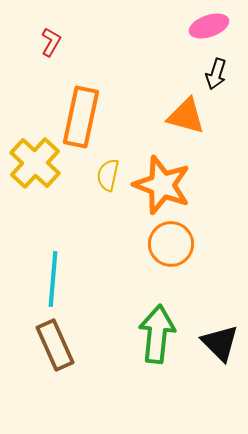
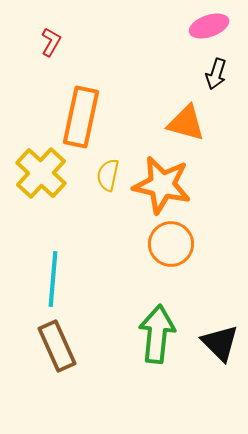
orange triangle: moved 7 px down
yellow cross: moved 6 px right, 10 px down
orange star: rotated 8 degrees counterclockwise
brown rectangle: moved 2 px right, 1 px down
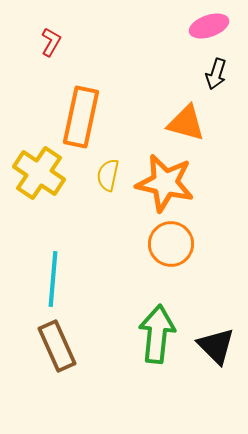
yellow cross: moved 2 px left; rotated 9 degrees counterclockwise
orange star: moved 3 px right, 2 px up
black triangle: moved 4 px left, 3 px down
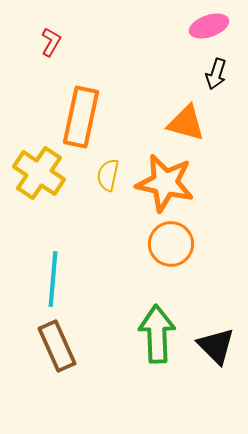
green arrow: rotated 8 degrees counterclockwise
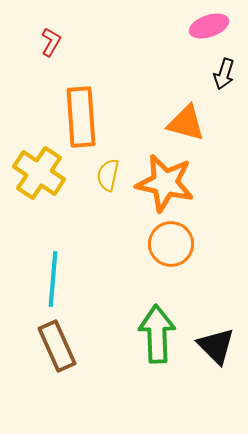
black arrow: moved 8 px right
orange rectangle: rotated 16 degrees counterclockwise
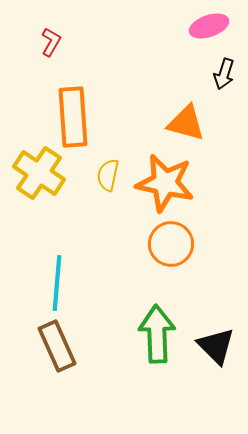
orange rectangle: moved 8 px left
cyan line: moved 4 px right, 4 px down
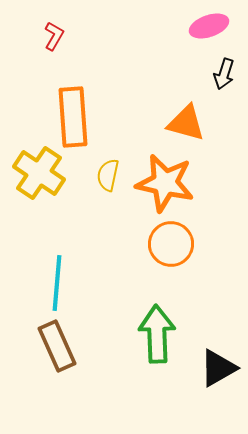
red L-shape: moved 3 px right, 6 px up
black triangle: moved 2 px right, 22 px down; rotated 45 degrees clockwise
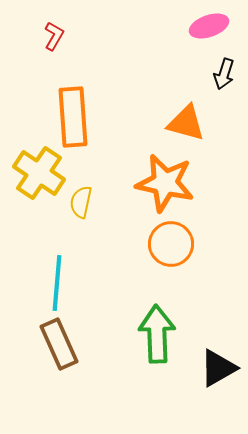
yellow semicircle: moved 27 px left, 27 px down
brown rectangle: moved 2 px right, 2 px up
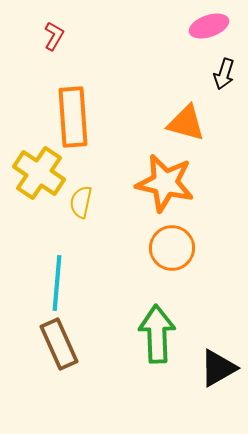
orange circle: moved 1 px right, 4 px down
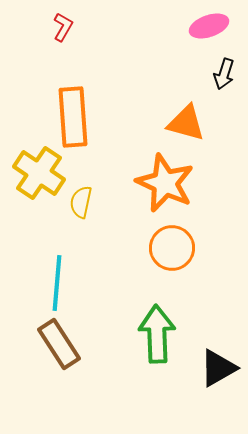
red L-shape: moved 9 px right, 9 px up
orange star: rotated 12 degrees clockwise
brown rectangle: rotated 9 degrees counterclockwise
